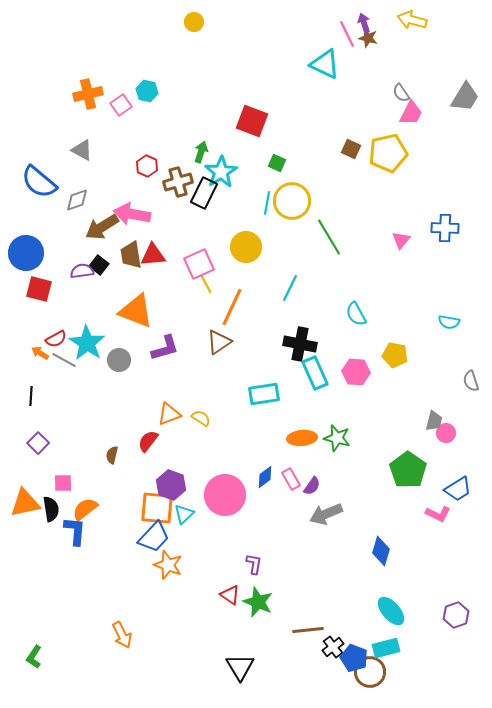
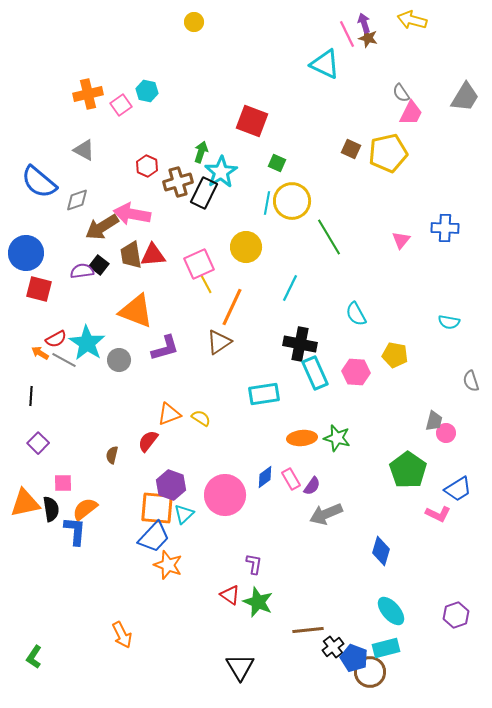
gray triangle at (82, 150): moved 2 px right
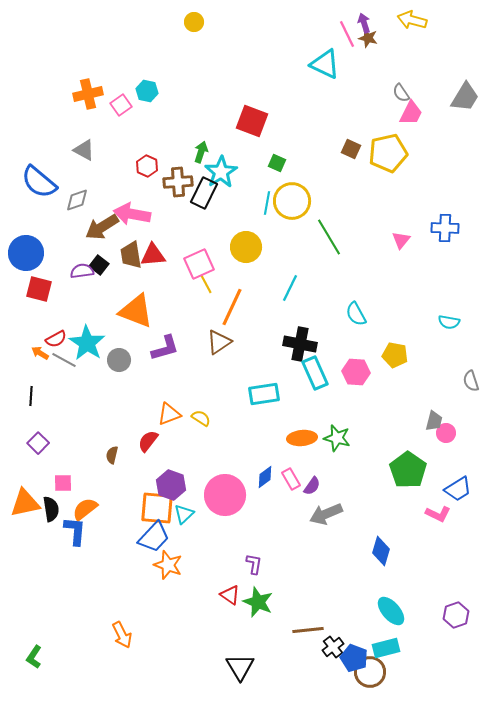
brown cross at (178, 182): rotated 12 degrees clockwise
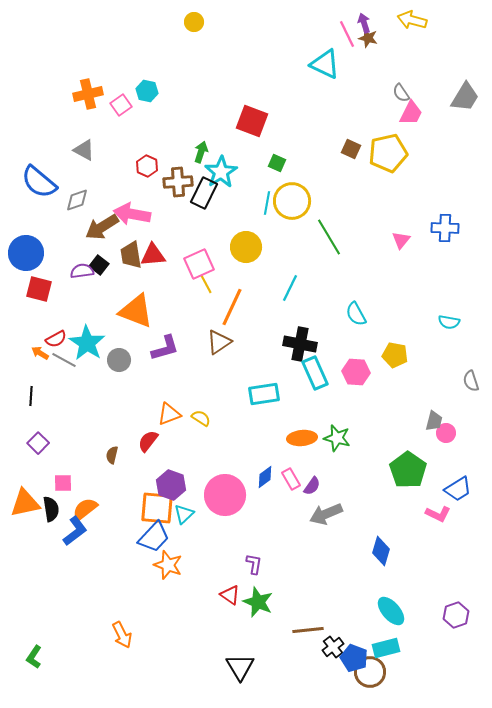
blue L-shape at (75, 531): rotated 48 degrees clockwise
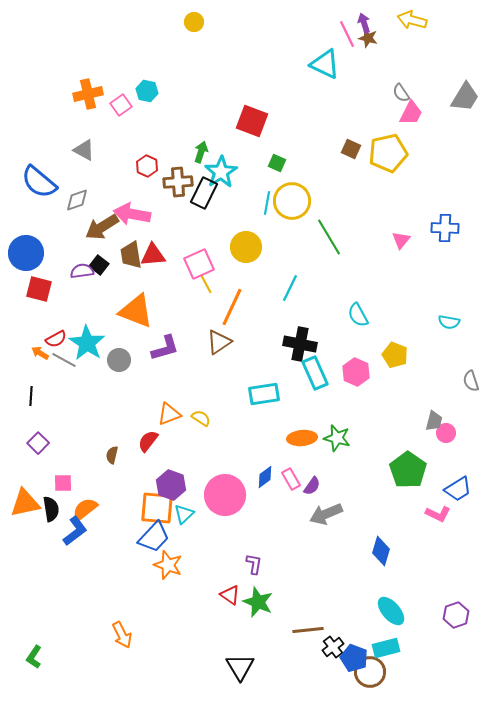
cyan semicircle at (356, 314): moved 2 px right, 1 px down
yellow pentagon at (395, 355): rotated 10 degrees clockwise
pink hexagon at (356, 372): rotated 20 degrees clockwise
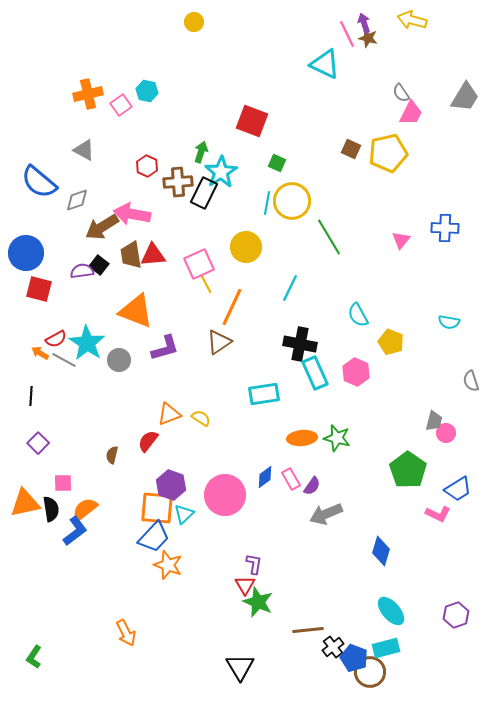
yellow pentagon at (395, 355): moved 4 px left, 13 px up
red triangle at (230, 595): moved 15 px right, 10 px up; rotated 25 degrees clockwise
orange arrow at (122, 635): moved 4 px right, 2 px up
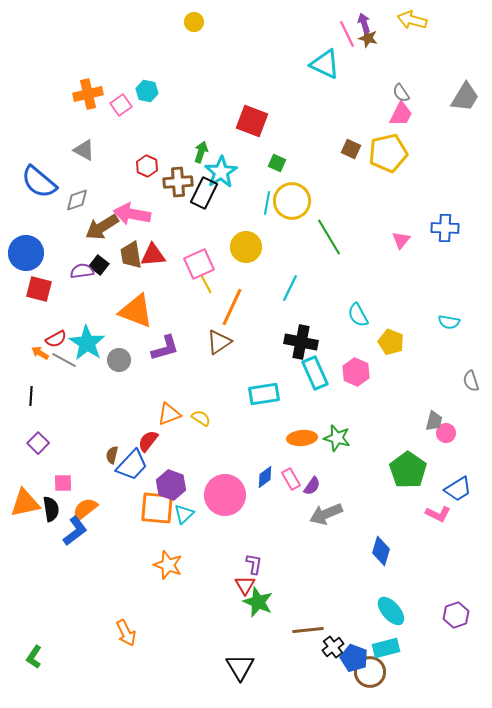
pink trapezoid at (411, 113): moved 10 px left, 1 px down
black cross at (300, 344): moved 1 px right, 2 px up
blue trapezoid at (154, 537): moved 22 px left, 72 px up
